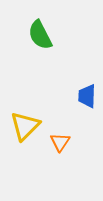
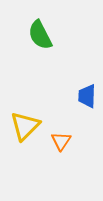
orange triangle: moved 1 px right, 1 px up
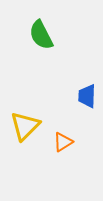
green semicircle: moved 1 px right
orange triangle: moved 2 px right, 1 px down; rotated 25 degrees clockwise
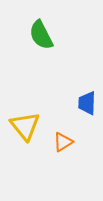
blue trapezoid: moved 7 px down
yellow triangle: rotated 24 degrees counterclockwise
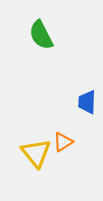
blue trapezoid: moved 1 px up
yellow triangle: moved 11 px right, 27 px down
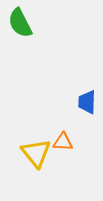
green semicircle: moved 21 px left, 12 px up
orange triangle: rotated 35 degrees clockwise
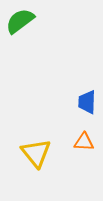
green semicircle: moved 2 px up; rotated 80 degrees clockwise
orange triangle: moved 21 px right
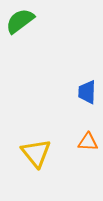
blue trapezoid: moved 10 px up
orange triangle: moved 4 px right
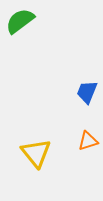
blue trapezoid: rotated 20 degrees clockwise
orange triangle: moved 1 px up; rotated 20 degrees counterclockwise
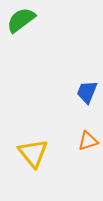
green semicircle: moved 1 px right, 1 px up
yellow triangle: moved 3 px left
